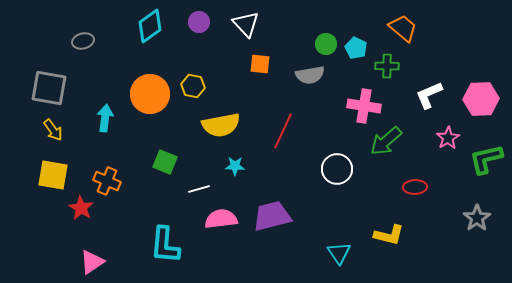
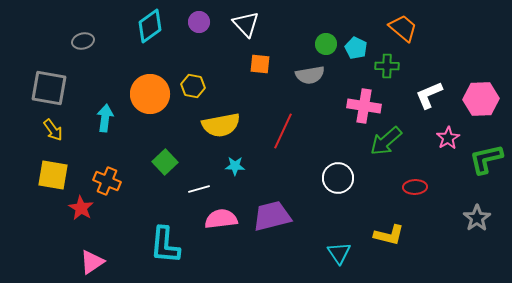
green square: rotated 25 degrees clockwise
white circle: moved 1 px right, 9 px down
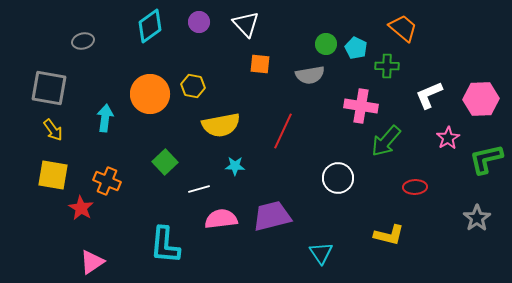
pink cross: moved 3 px left
green arrow: rotated 8 degrees counterclockwise
cyan triangle: moved 18 px left
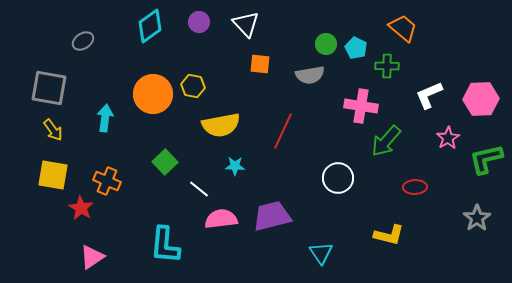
gray ellipse: rotated 20 degrees counterclockwise
orange circle: moved 3 px right
white line: rotated 55 degrees clockwise
pink triangle: moved 5 px up
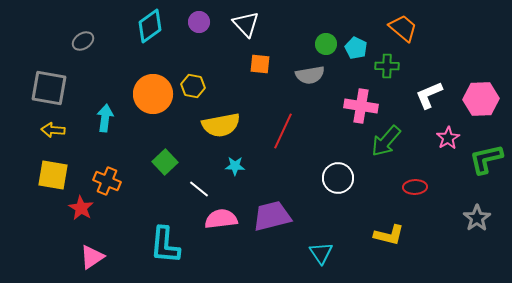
yellow arrow: rotated 130 degrees clockwise
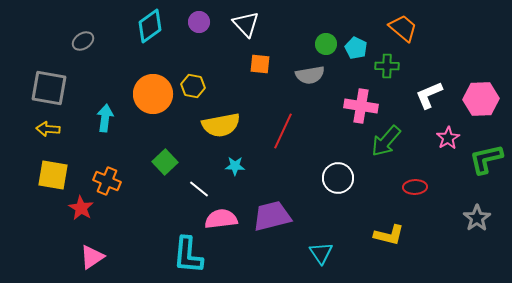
yellow arrow: moved 5 px left, 1 px up
cyan L-shape: moved 23 px right, 10 px down
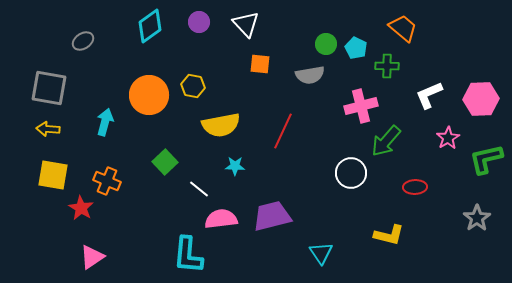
orange circle: moved 4 px left, 1 px down
pink cross: rotated 24 degrees counterclockwise
cyan arrow: moved 4 px down; rotated 8 degrees clockwise
white circle: moved 13 px right, 5 px up
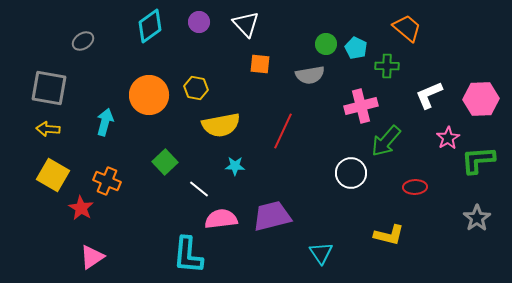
orange trapezoid: moved 4 px right
yellow hexagon: moved 3 px right, 2 px down
green L-shape: moved 8 px left, 1 px down; rotated 9 degrees clockwise
yellow square: rotated 20 degrees clockwise
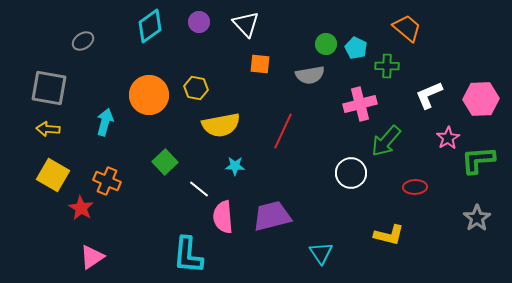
pink cross: moved 1 px left, 2 px up
pink semicircle: moved 2 px right, 2 px up; rotated 88 degrees counterclockwise
